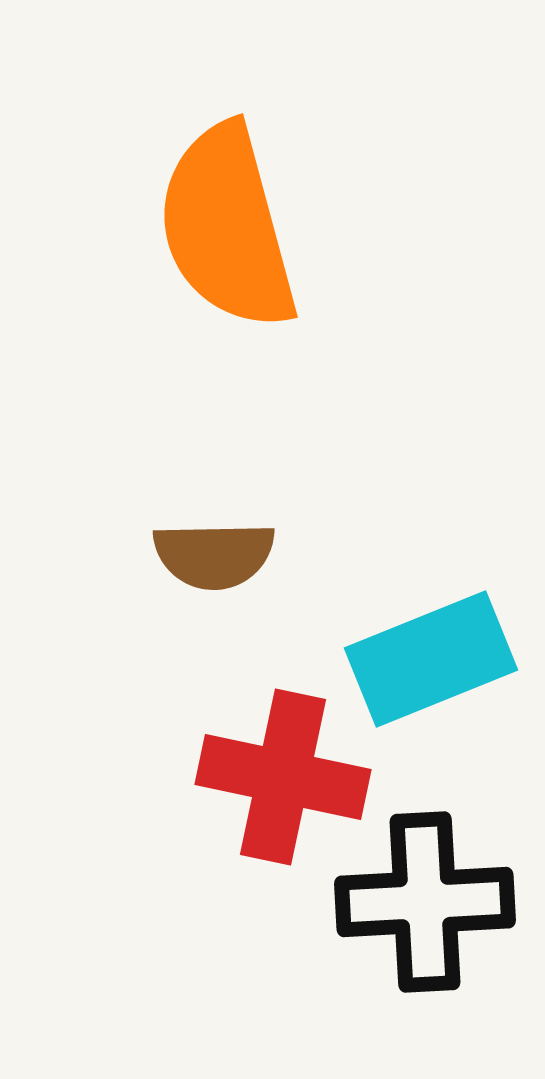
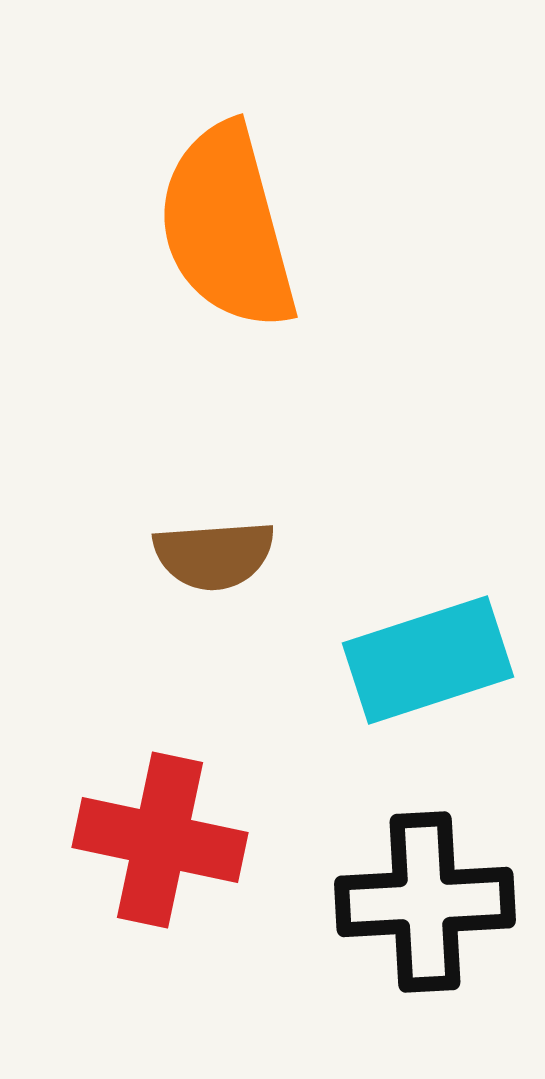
brown semicircle: rotated 3 degrees counterclockwise
cyan rectangle: moved 3 px left, 1 px down; rotated 4 degrees clockwise
red cross: moved 123 px left, 63 px down
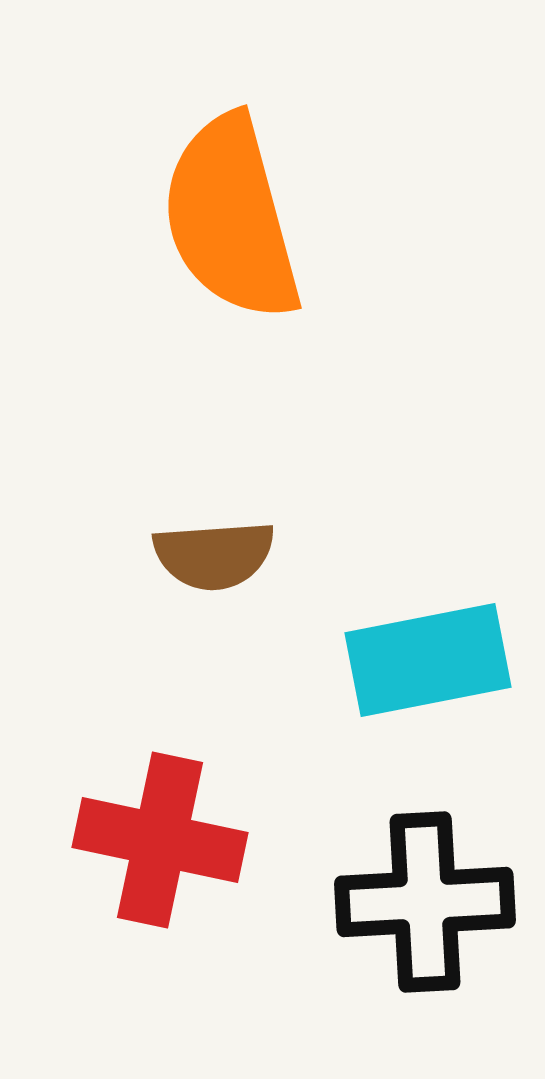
orange semicircle: moved 4 px right, 9 px up
cyan rectangle: rotated 7 degrees clockwise
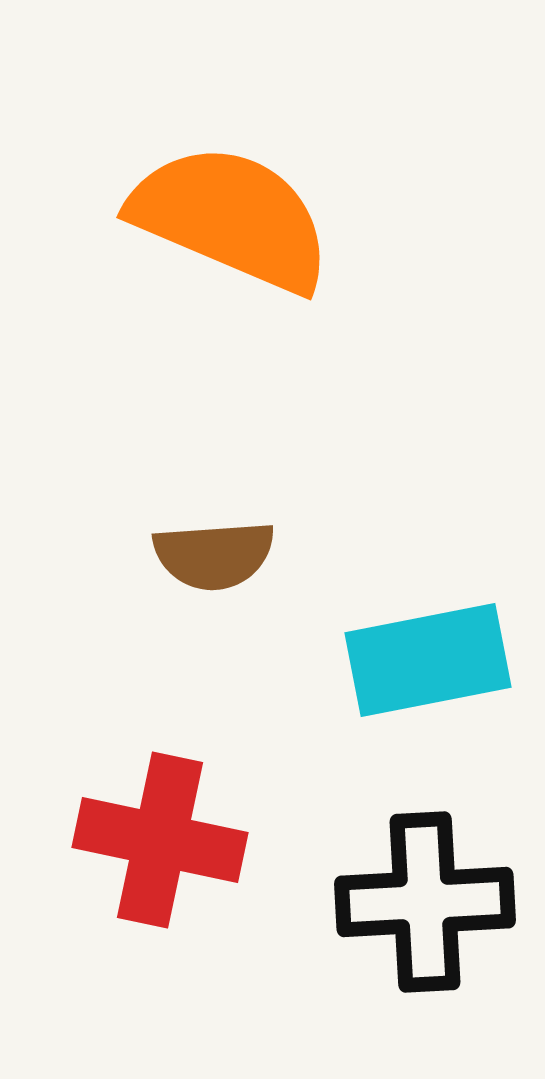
orange semicircle: rotated 128 degrees clockwise
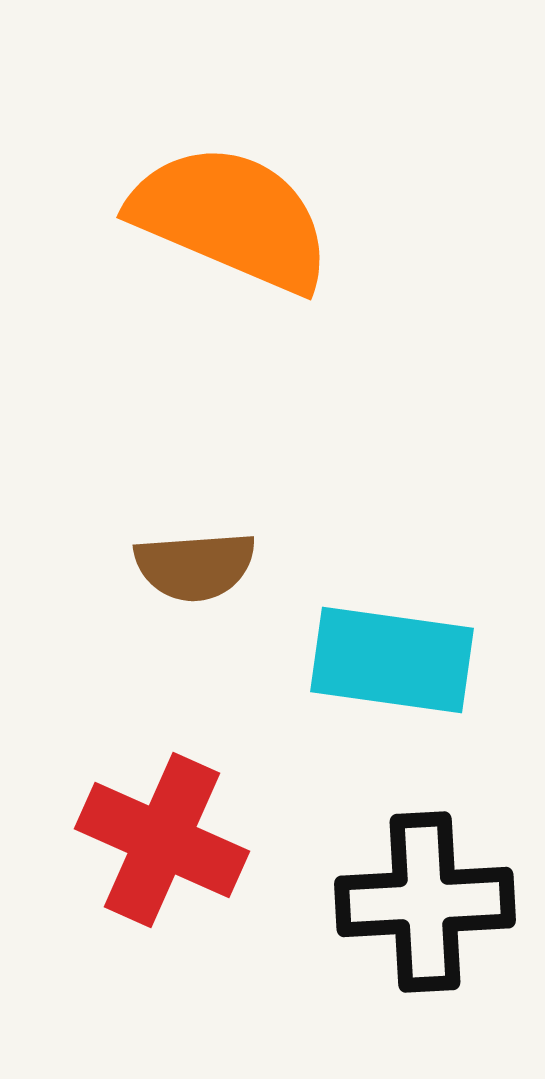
brown semicircle: moved 19 px left, 11 px down
cyan rectangle: moved 36 px left; rotated 19 degrees clockwise
red cross: moved 2 px right; rotated 12 degrees clockwise
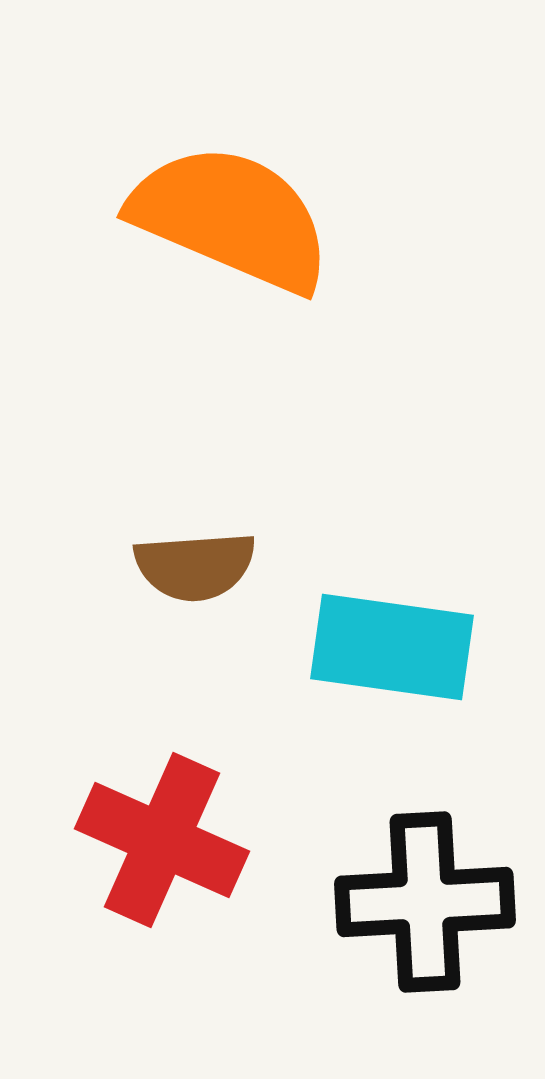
cyan rectangle: moved 13 px up
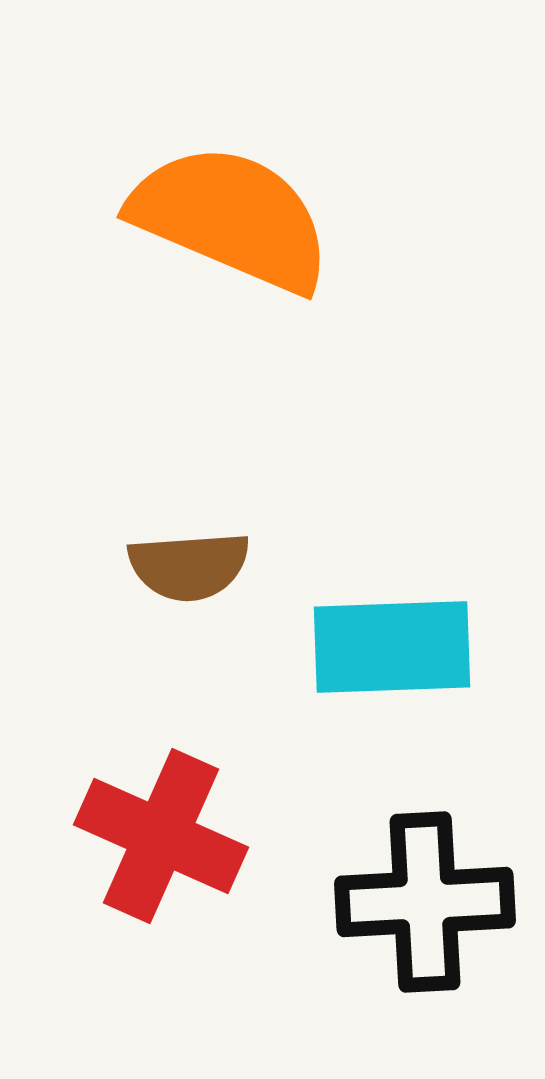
brown semicircle: moved 6 px left
cyan rectangle: rotated 10 degrees counterclockwise
red cross: moved 1 px left, 4 px up
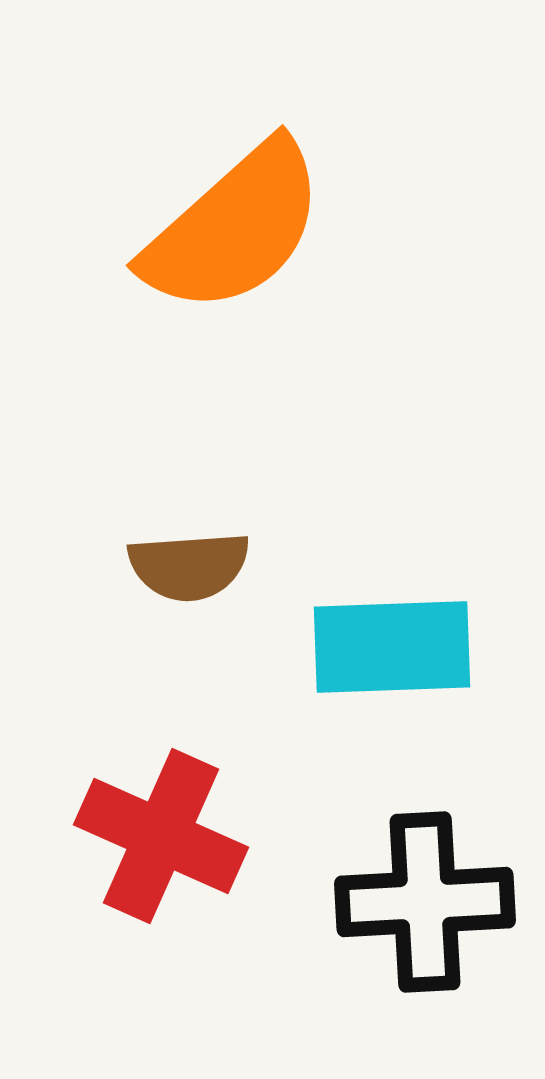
orange semicircle: moved 3 px right, 10 px down; rotated 115 degrees clockwise
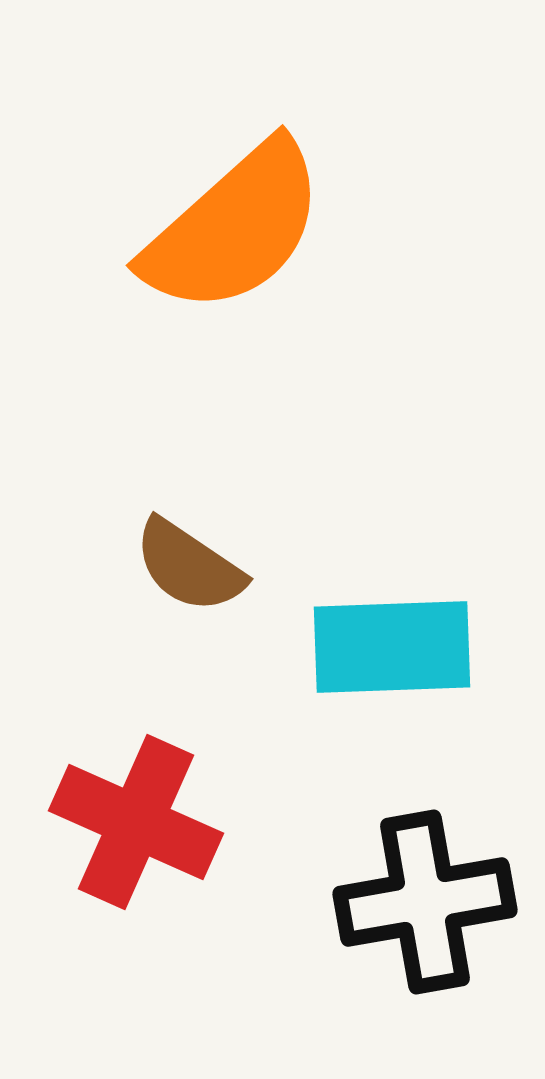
brown semicircle: rotated 38 degrees clockwise
red cross: moved 25 px left, 14 px up
black cross: rotated 7 degrees counterclockwise
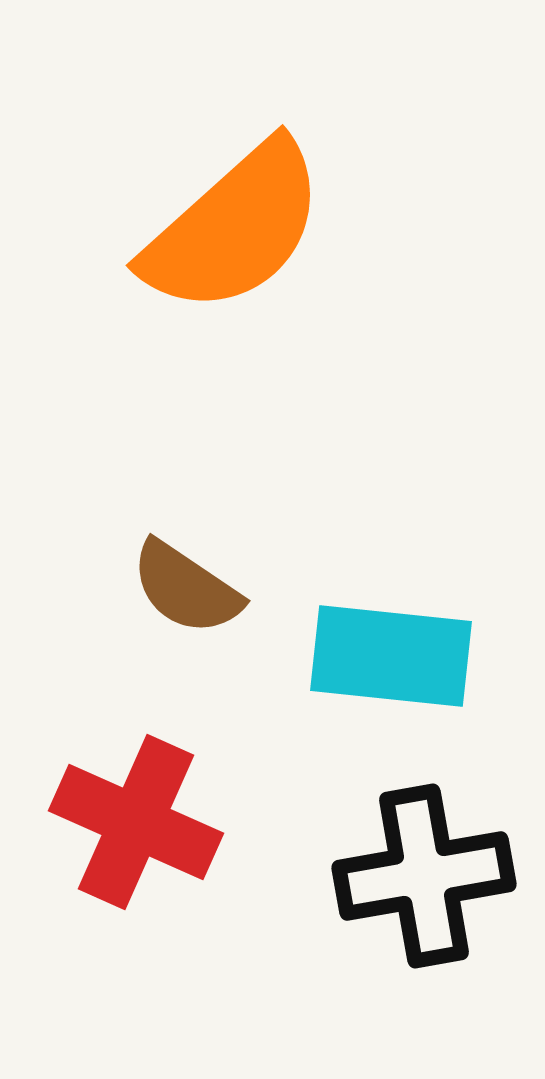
brown semicircle: moved 3 px left, 22 px down
cyan rectangle: moved 1 px left, 9 px down; rotated 8 degrees clockwise
black cross: moved 1 px left, 26 px up
